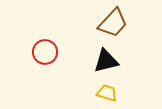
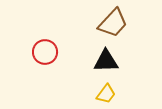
black triangle: rotated 12 degrees clockwise
yellow trapezoid: moved 1 px left, 1 px down; rotated 110 degrees clockwise
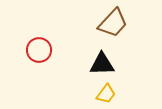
red circle: moved 6 px left, 2 px up
black triangle: moved 4 px left, 3 px down
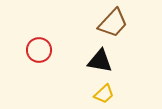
black triangle: moved 2 px left, 3 px up; rotated 12 degrees clockwise
yellow trapezoid: moved 2 px left; rotated 10 degrees clockwise
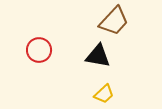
brown trapezoid: moved 1 px right, 2 px up
black triangle: moved 2 px left, 5 px up
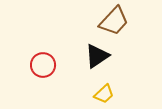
red circle: moved 4 px right, 15 px down
black triangle: moved 1 px left; rotated 44 degrees counterclockwise
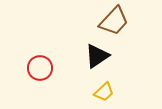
red circle: moved 3 px left, 3 px down
yellow trapezoid: moved 2 px up
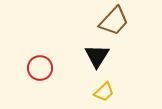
black triangle: rotated 24 degrees counterclockwise
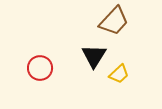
black triangle: moved 3 px left
yellow trapezoid: moved 15 px right, 18 px up
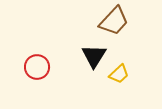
red circle: moved 3 px left, 1 px up
